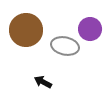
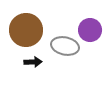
purple circle: moved 1 px down
black arrow: moved 10 px left, 20 px up; rotated 150 degrees clockwise
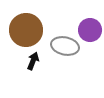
black arrow: moved 1 px up; rotated 66 degrees counterclockwise
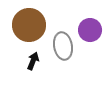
brown circle: moved 3 px right, 5 px up
gray ellipse: moved 2 px left; rotated 68 degrees clockwise
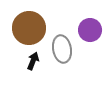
brown circle: moved 3 px down
gray ellipse: moved 1 px left, 3 px down
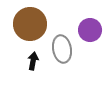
brown circle: moved 1 px right, 4 px up
black arrow: rotated 12 degrees counterclockwise
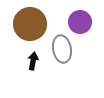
purple circle: moved 10 px left, 8 px up
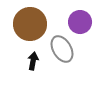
gray ellipse: rotated 20 degrees counterclockwise
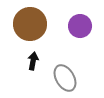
purple circle: moved 4 px down
gray ellipse: moved 3 px right, 29 px down
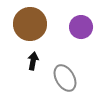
purple circle: moved 1 px right, 1 px down
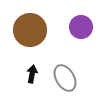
brown circle: moved 6 px down
black arrow: moved 1 px left, 13 px down
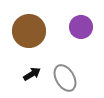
brown circle: moved 1 px left, 1 px down
black arrow: rotated 48 degrees clockwise
